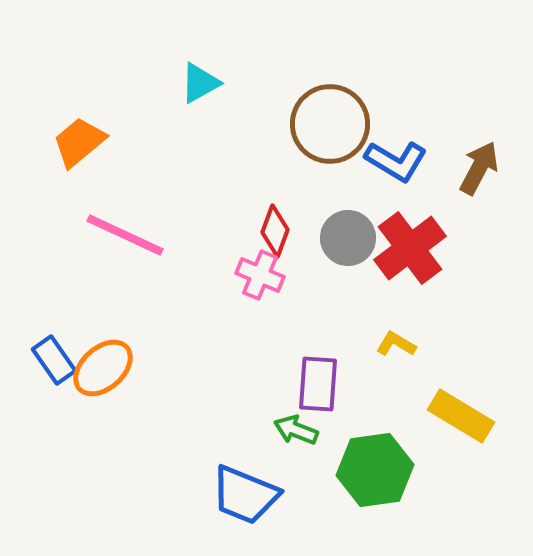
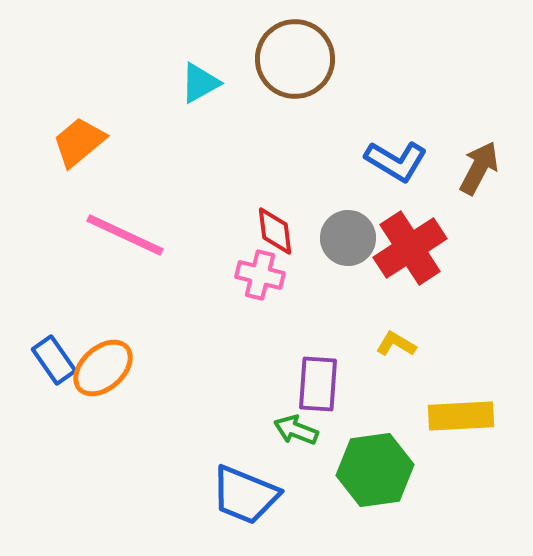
brown circle: moved 35 px left, 65 px up
red diamond: rotated 27 degrees counterclockwise
red cross: rotated 4 degrees clockwise
pink cross: rotated 9 degrees counterclockwise
yellow rectangle: rotated 34 degrees counterclockwise
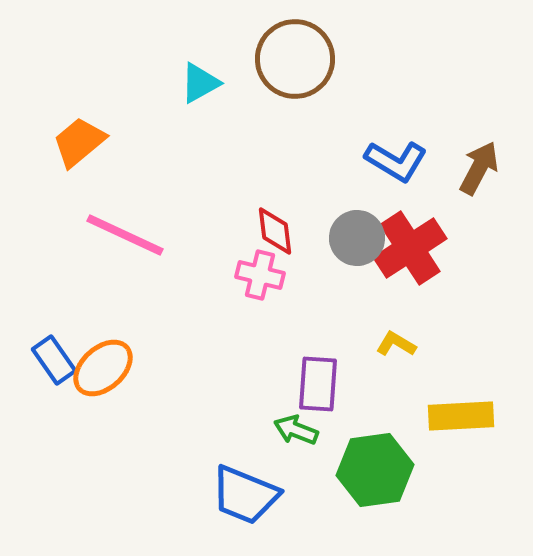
gray circle: moved 9 px right
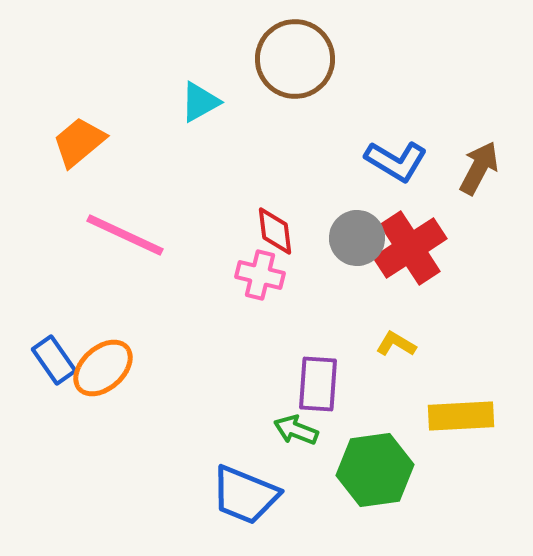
cyan triangle: moved 19 px down
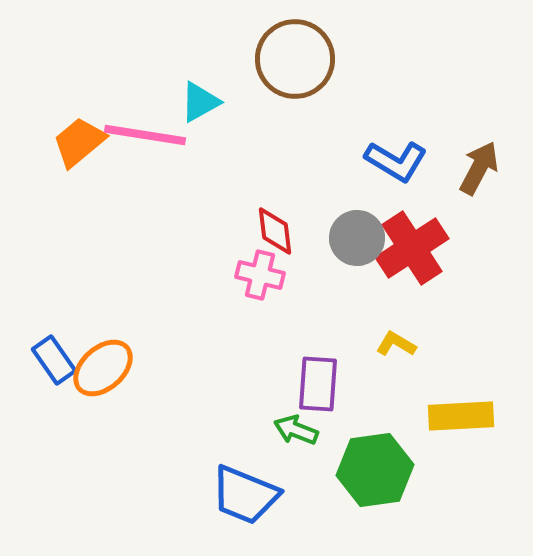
pink line: moved 20 px right, 100 px up; rotated 16 degrees counterclockwise
red cross: moved 2 px right
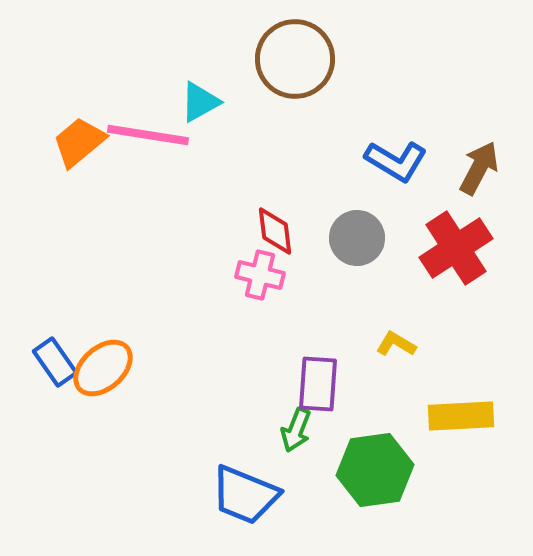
pink line: moved 3 px right
red cross: moved 44 px right
blue rectangle: moved 1 px right, 2 px down
green arrow: rotated 90 degrees counterclockwise
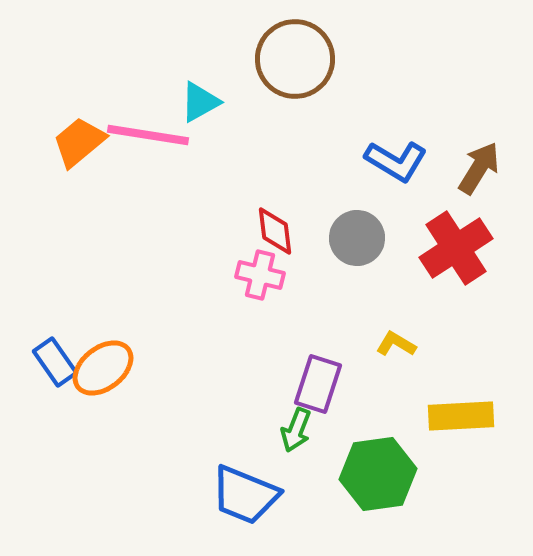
brown arrow: rotated 4 degrees clockwise
orange ellipse: rotated 4 degrees clockwise
purple rectangle: rotated 14 degrees clockwise
green hexagon: moved 3 px right, 4 px down
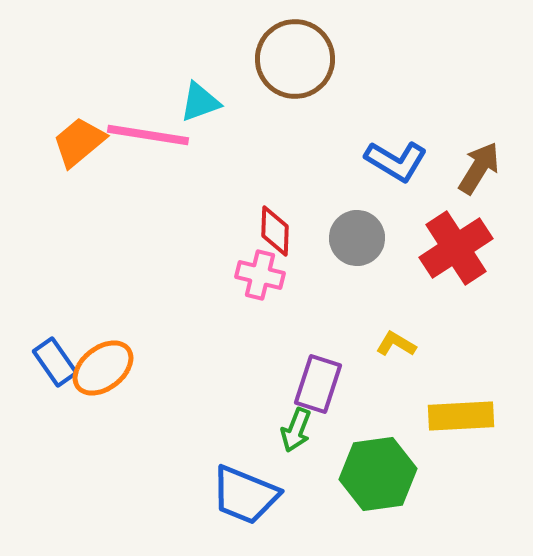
cyan triangle: rotated 9 degrees clockwise
red diamond: rotated 9 degrees clockwise
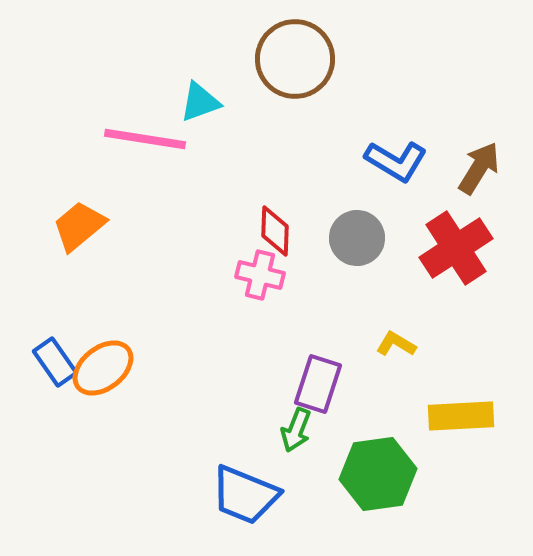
pink line: moved 3 px left, 4 px down
orange trapezoid: moved 84 px down
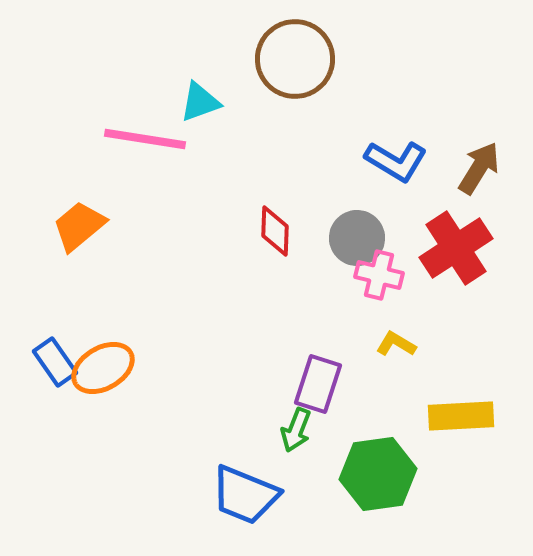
pink cross: moved 119 px right
orange ellipse: rotated 8 degrees clockwise
